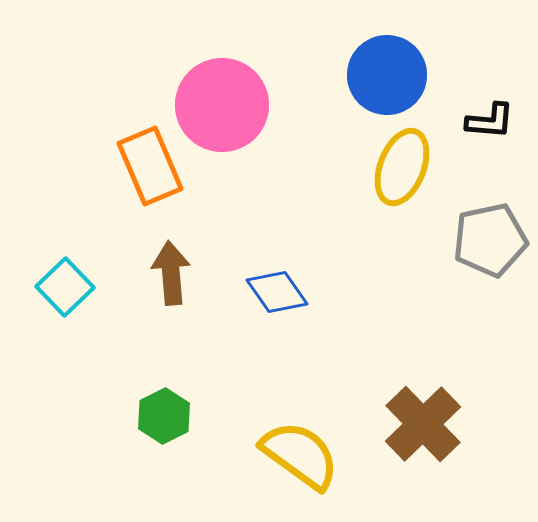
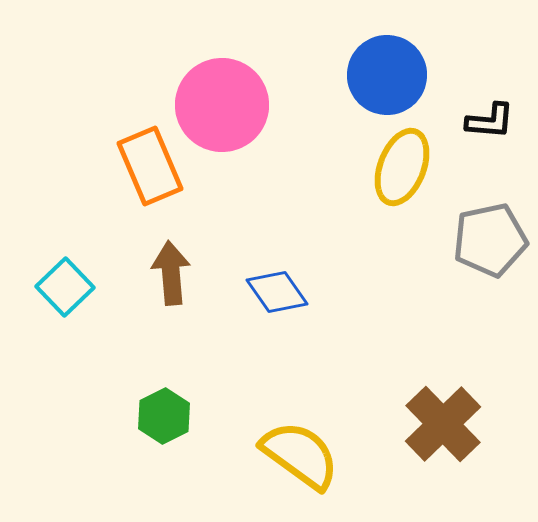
brown cross: moved 20 px right
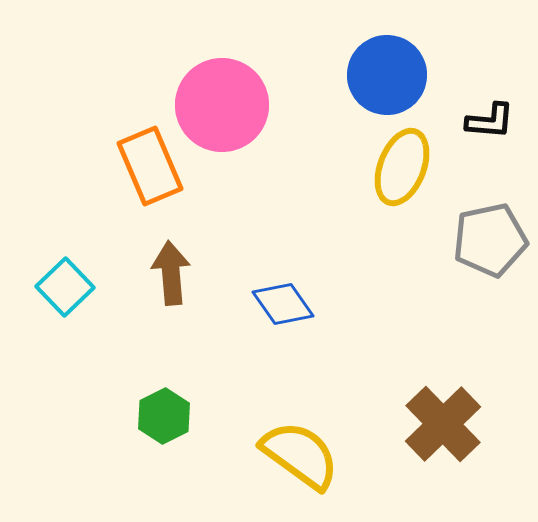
blue diamond: moved 6 px right, 12 px down
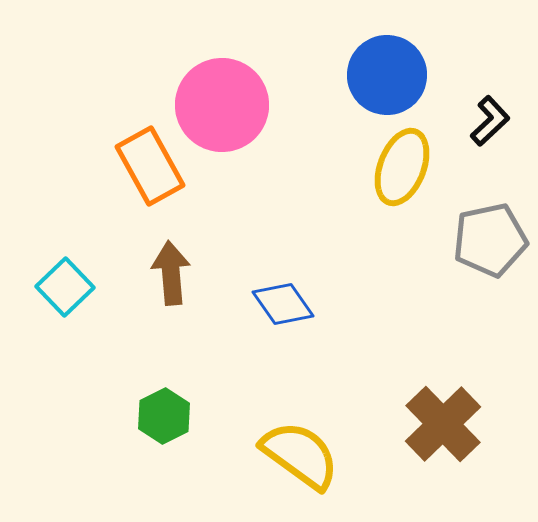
black L-shape: rotated 48 degrees counterclockwise
orange rectangle: rotated 6 degrees counterclockwise
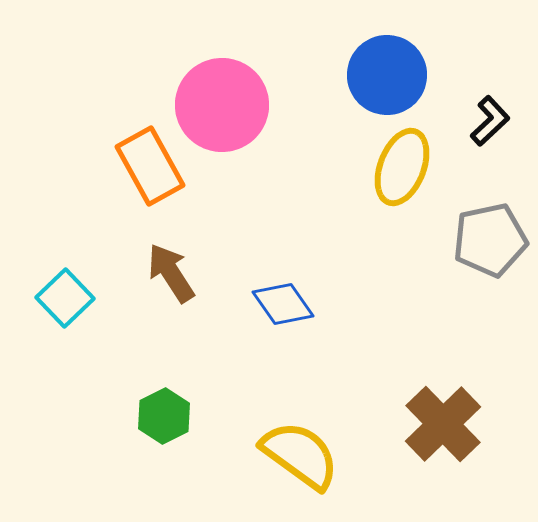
brown arrow: rotated 28 degrees counterclockwise
cyan square: moved 11 px down
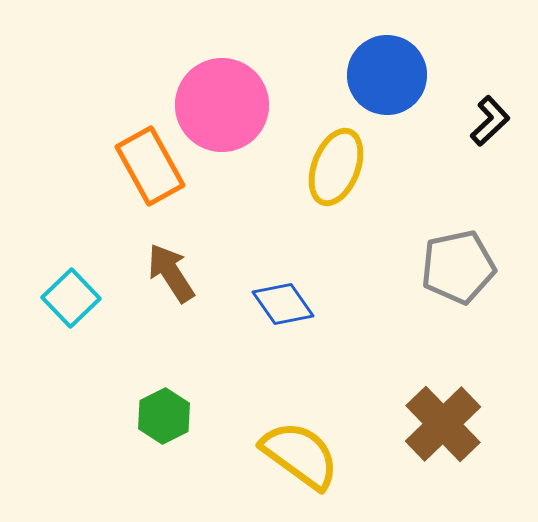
yellow ellipse: moved 66 px left
gray pentagon: moved 32 px left, 27 px down
cyan square: moved 6 px right
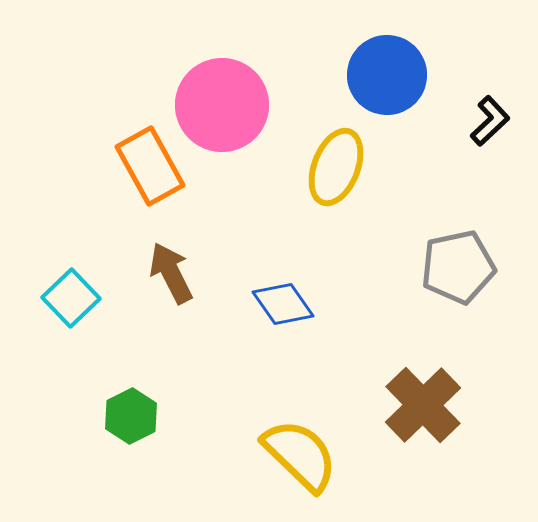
brown arrow: rotated 6 degrees clockwise
green hexagon: moved 33 px left
brown cross: moved 20 px left, 19 px up
yellow semicircle: rotated 8 degrees clockwise
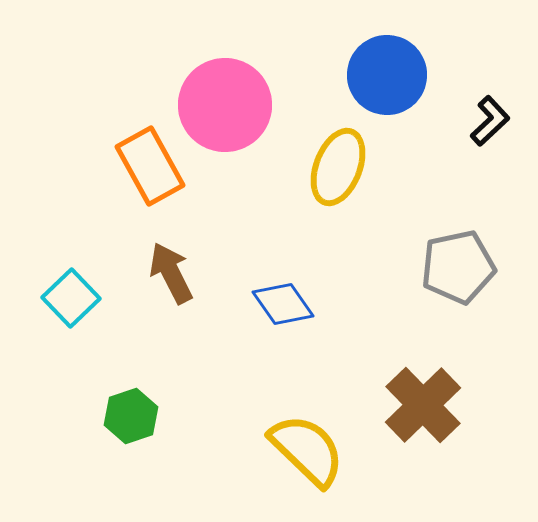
pink circle: moved 3 px right
yellow ellipse: moved 2 px right
green hexagon: rotated 8 degrees clockwise
yellow semicircle: moved 7 px right, 5 px up
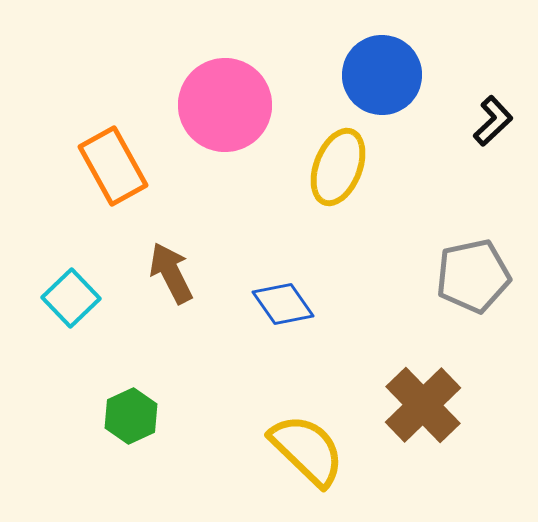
blue circle: moved 5 px left
black L-shape: moved 3 px right
orange rectangle: moved 37 px left
gray pentagon: moved 15 px right, 9 px down
green hexagon: rotated 6 degrees counterclockwise
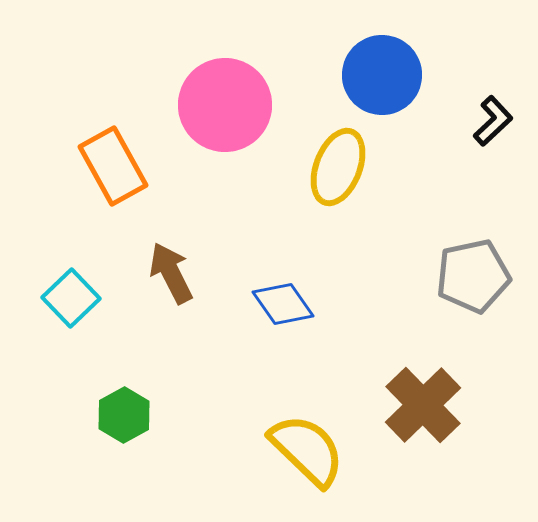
green hexagon: moved 7 px left, 1 px up; rotated 4 degrees counterclockwise
